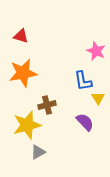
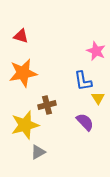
yellow star: moved 2 px left
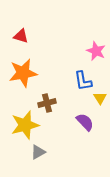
yellow triangle: moved 2 px right
brown cross: moved 2 px up
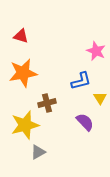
blue L-shape: moved 2 px left; rotated 95 degrees counterclockwise
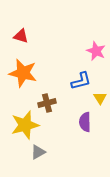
orange star: rotated 24 degrees clockwise
purple semicircle: rotated 138 degrees counterclockwise
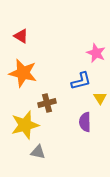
red triangle: rotated 14 degrees clockwise
pink star: moved 2 px down
gray triangle: rotated 42 degrees clockwise
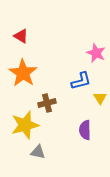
orange star: rotated 20 degrees clockwise
purple semicircle: moved 8 px down
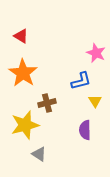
yellow triangle: moved 5 px left, 3 px down
gray triangle: moved 1 px right, 2 px down; rotated 21 degrees clockwise
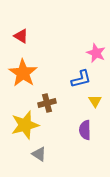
blue L-shape: moved 2 px up
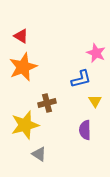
orange star: moved 6 px up; rotated 16 degrees clockwise
